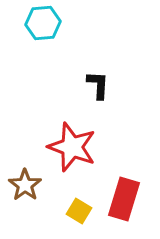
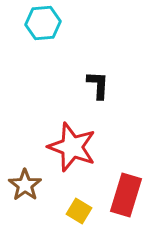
red rectangle: moved 2 px right, 4 px up
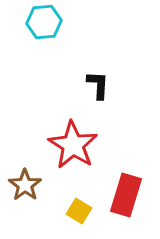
cyan hexagon: moved 1 px right, 1 px up
red star: moved 1 px right, 2 px up; rotated 12 degrees clockwise
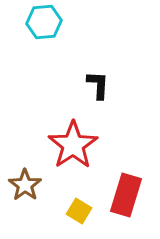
red star: rotated 6 degrees clockwise
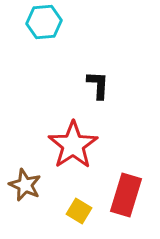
brown star: rotated 12 degrees counterclockwise
